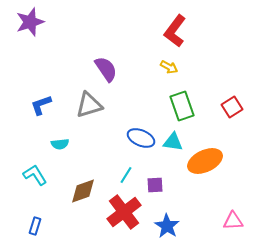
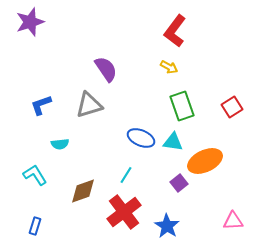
purple square: moved 24 px right, 2 px up; rotated 36 degrees counterclockwise
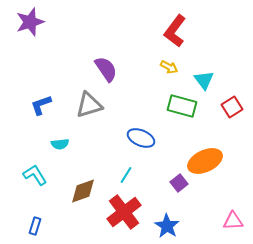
green rectangle: rotated 56 degrees counterclockwise
cyan triangle: moved 31 px right, 62 px up; rotated 45 degrees clockwise
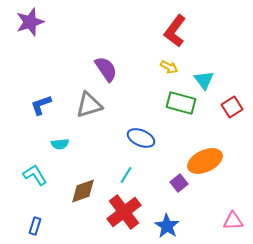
green rectangle: moved 1 px left, 3 px up
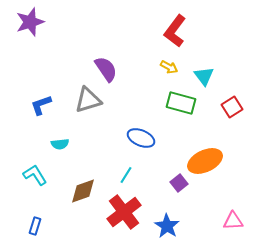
cyan triangle: moved 4 px up
gray triangle: moved 1 px left, 5 px up
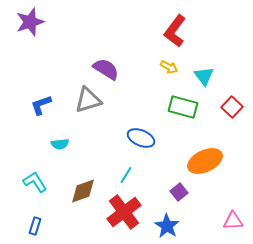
purple semicircle: rotated 24 degrees counterclockwise
green rectangle: moved 2 px right, 4 px down
red square: rotated 15 degrees counterclockwise
cyan L-shape: moved 7 px down
purple square: moved 9 px down
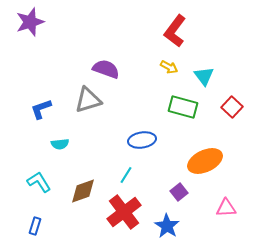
purple semicircle: rotated 12 degrees counterclockwise
blue L-shape: moved 4 px down
blue ellipse: moved 1 px right, 2 px down; rotated 32 degrees counterclockwise
cyan L-shape: moved 4 px right
pink triangle: moved 7 px left, 13 px up
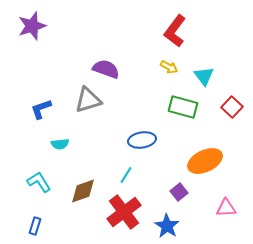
purple star: moved 2 px right, 4 px down
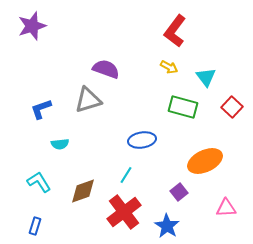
cyan triangle: moved 2 px right, 1 px down
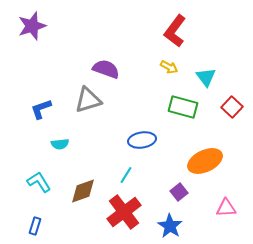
blue star: moved 3 px right
